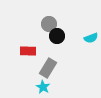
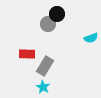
gray circle: moved 1 px left
black circle: moved 22 px up
red rectangle: moved 1 px left, 3 px down
gray rectangle: moved 3 px left, 2 px up
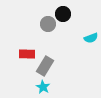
black circle: moved 6 px right
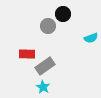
gray circle: moved 2 px down
gray rectangle: rotated 24 degrees clockwise
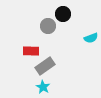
red rectangle: moved 4 px right, 3 px up
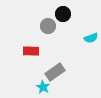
gray rectangle: moved 10 px right, 6 px down
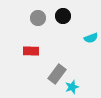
black circle: moved 2 px down
gray circle: moved 10 px left, 8 px up
gray rectangle: moved 2 px right, 2 px down; rotated 18 degrees counterclockwise
cyan star: moved 29 px right; rotated 24 degrees clockwise
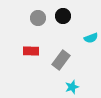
gray rectangle: moved 4 px right, 14 px up
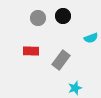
cyan star: moved 3 px right, 1 px down
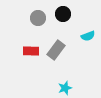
black circle: moved 2 px up
cyan semicircle: moved 3 px left, 2 px up
gray rectangle: moved 5 px left, 10 px up
cyan star: moved 10 px left
